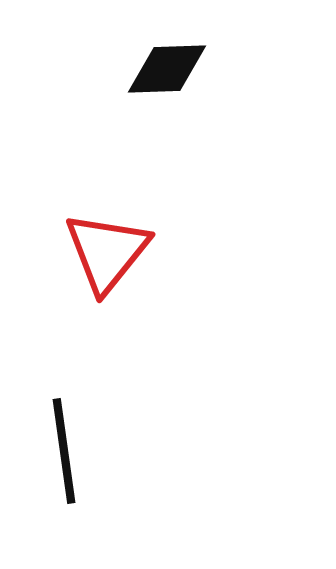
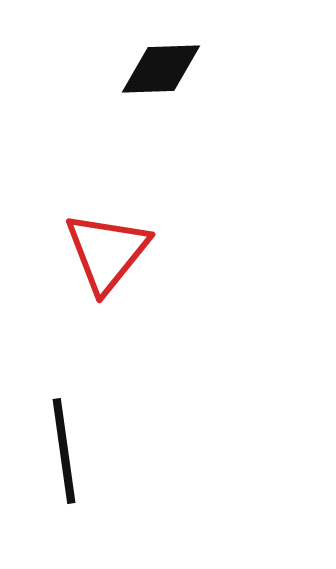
black diamond: moved 6 px left
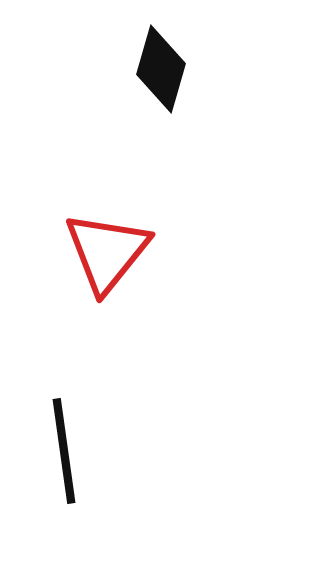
black diamond: rotated 72 degrees counterclockwise
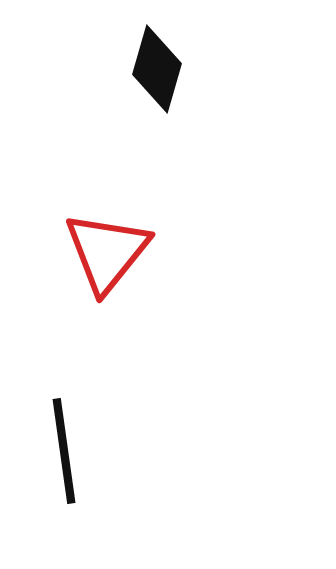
black diamond: moved 4 px left
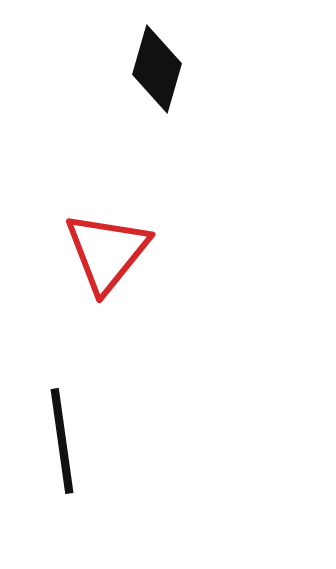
black line: moved 2 px left, 10 px up
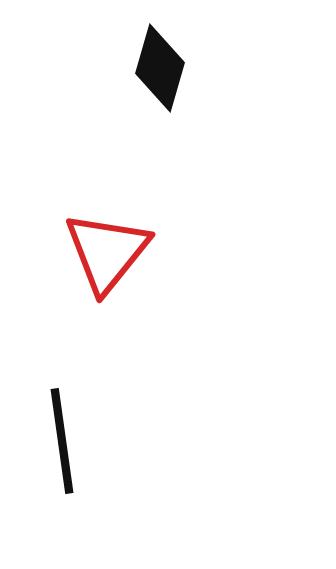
black diamond: moved 3 px right, 1 px up
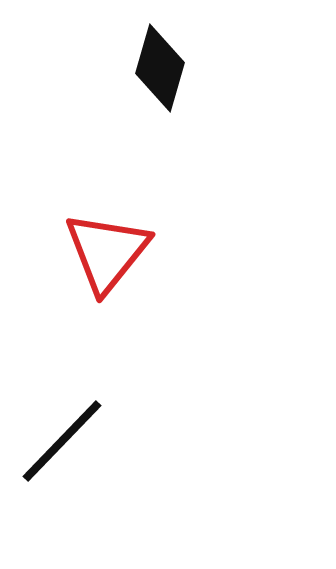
black line: rotated 52 degrees clockwise
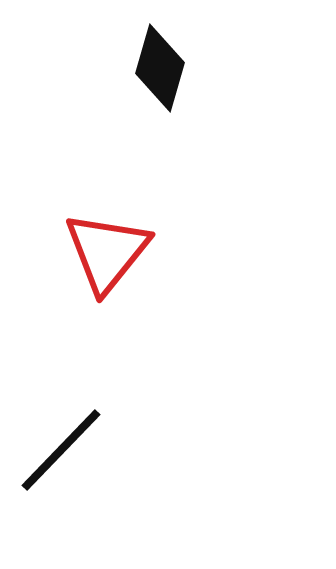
black line: moved 1 px left, 9 px down
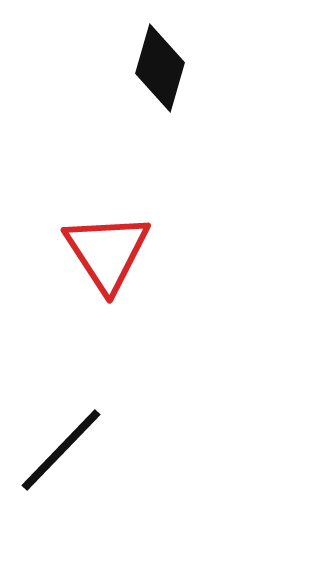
red triangle: rotated 12 degrees counterclockwise
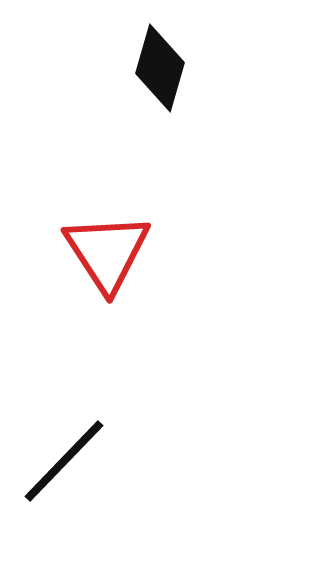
black line: moved 3 px right, 11 px down
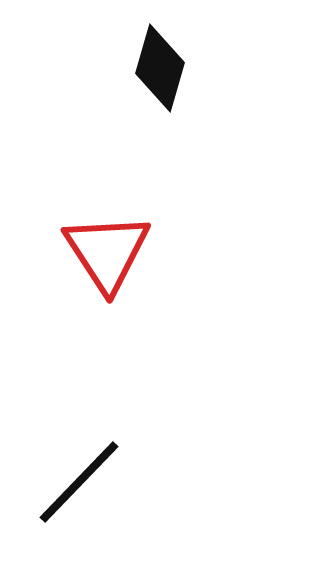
black line: moved 15 px right, 21 px down
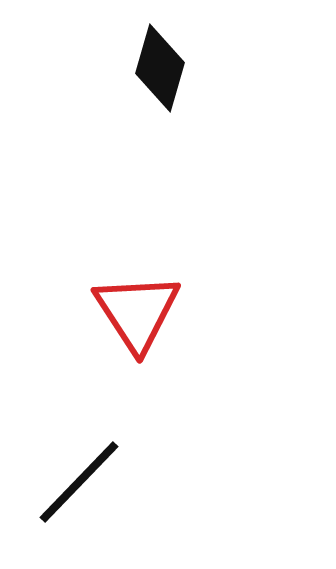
red triangle: moved 30 px right, 60 px down
